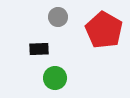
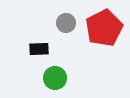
gray circle: moved 8 px right, 6 px down
red pentagon: moved 2 px up; rotated 15 degrees clockwise
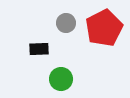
green circle: moved 6 px right, 1 px down
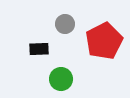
gray circle: moved 1 px left, 1 px down
red pentagon: moved 13 px down
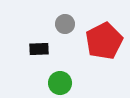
green circle: moved 1 px left, 4 px down
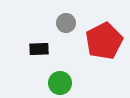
gray circle: moved 1 px right, 1 px up
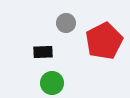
black rectangle: moved 4 px right, 3 px down
green circle: moved 8 px left
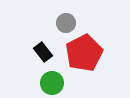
red pentagon: moved 20 px left, 12 px down
black rectangle: rotated 54 degrees clockwise
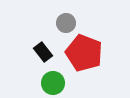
red pentagon: rotated 24 degrees counterclockwise
green circle: moved 1 px right
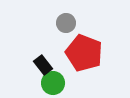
black rectangle: moved 13 px down
